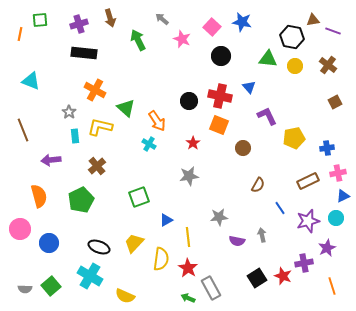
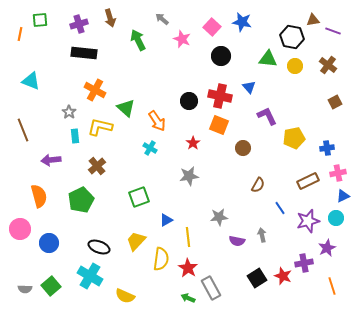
cyan cross at (149, 144): moved 1 px right, 4 px down
yellow trapezoid at (134, 243): moved 2 px right, 2 px up
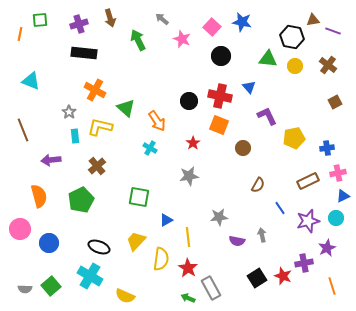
green square at (139, 197): rotated 30 degrees clockwise
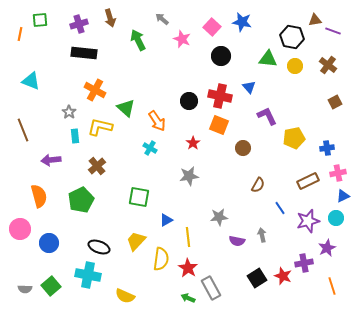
brown triangle at (313, 20): moved 2 px right
cyan cross at (90, 276): moved 2 px left, 1 px up; rotated 20 degrees counterclockwise
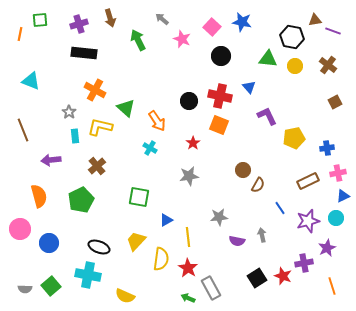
brown circle at (243, 148): moved 22 px down
